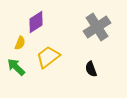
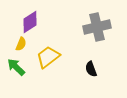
purple diamond: moved 6 px left
gray cross: rotated 20 degrees clockwise
yellow semicircle: moved 1 px right, 1 px down
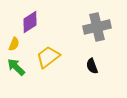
yellow semicircle: moved 7 px left
black semicircle: moved 1 px right, 3 px up
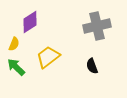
gray cross: moved 1 px up
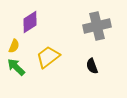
yellow semicircle: moved 2 px down
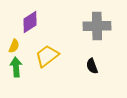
gray cross: rotated 12 degrees clockwise
yellow trapezoid: moved 1 px left, 1 px up
green arrow: rotated 42 degrees clockwise
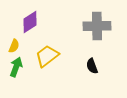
green arrow: rotated 24 degrees clockwise
